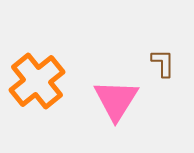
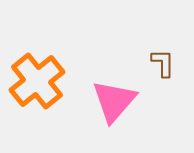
pink triangle: moved 2 px left, 1 px down; rotated 9 degrees clockwise
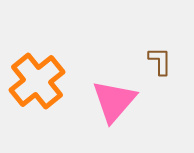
brown L-shape: moved 3 px left, 2 px up
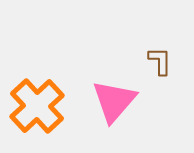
orange cross: moved 25 px down; rotated 4 degrees counterclockwise
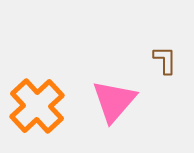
brown L-shape: moved 5 px right, 1 px up
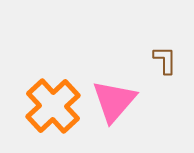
orange cross: moved 16 px right
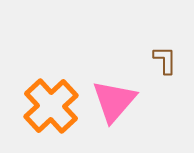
orange cross: moved 2 px left
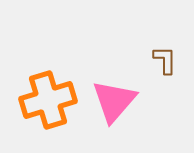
orange cross: moved 3 px left, 6 px up; rotated 26 degrees clockwise
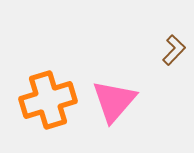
brown L-shape: moved 9 px right, 10 px up; rotated 44 degrees clockwise
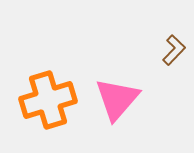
pink triangle: moved 3 px right, 2 px up
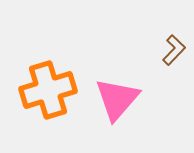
orange cross: moved 10 px up
